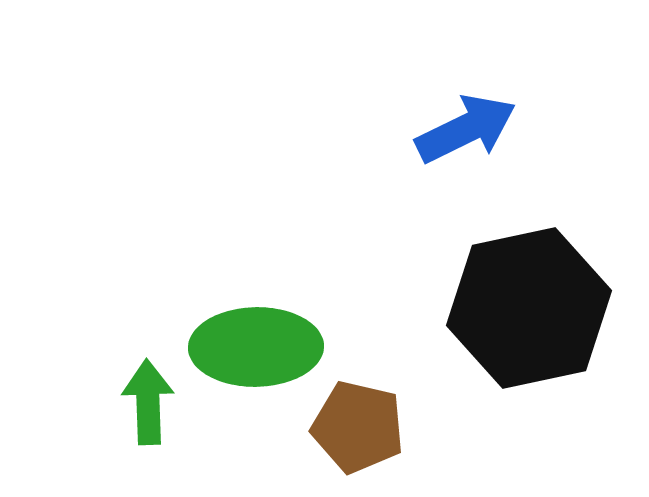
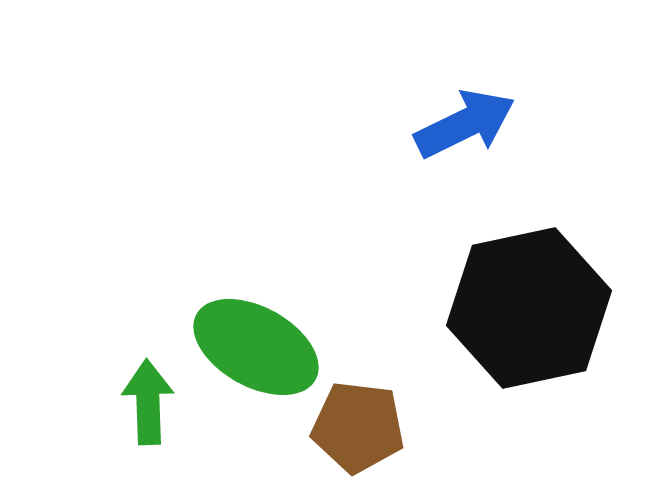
blue arrow: moved 1 px left, 5 px up
green ellipse: rotated 30 degrees clockwise
brown pentagon: rotated 6 degrees counterclockwise
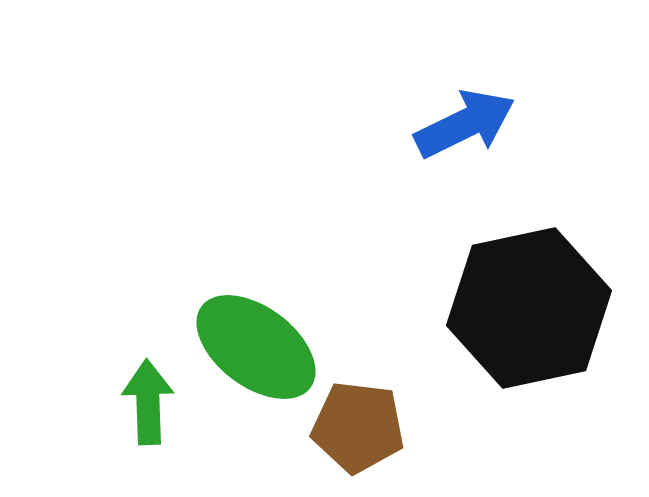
green ellipse: rotated 8 degrees clockwise
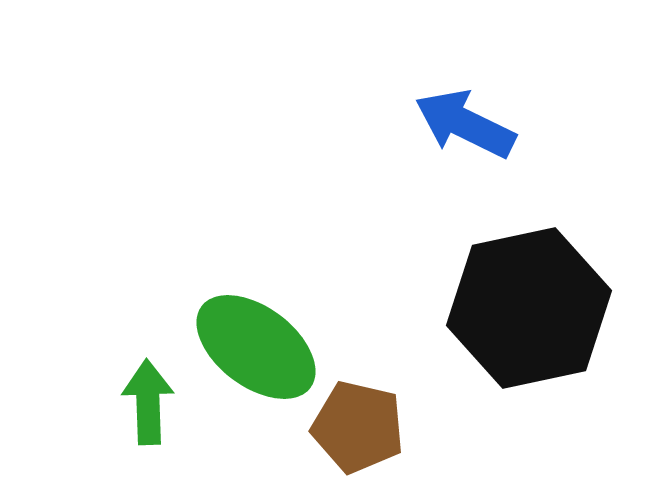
blue arrow: rotated 128 degrees counterclockwise
brown pentagon: rotated 6 degrees clockwise
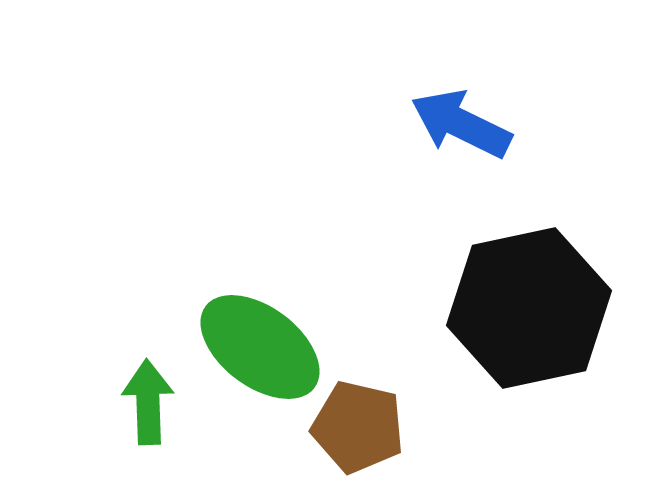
blue arrow: moved 4 px left
green ellipse: moved 4 px right
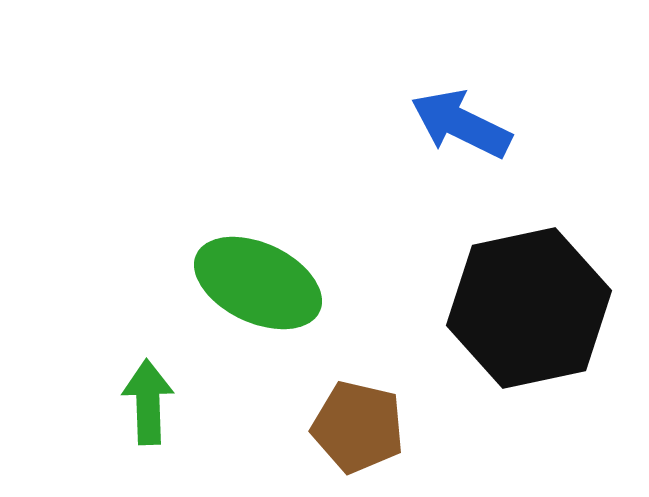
green ellipse: moved 2 px left, 64 px up; rotated 12 degrees counterclockwise
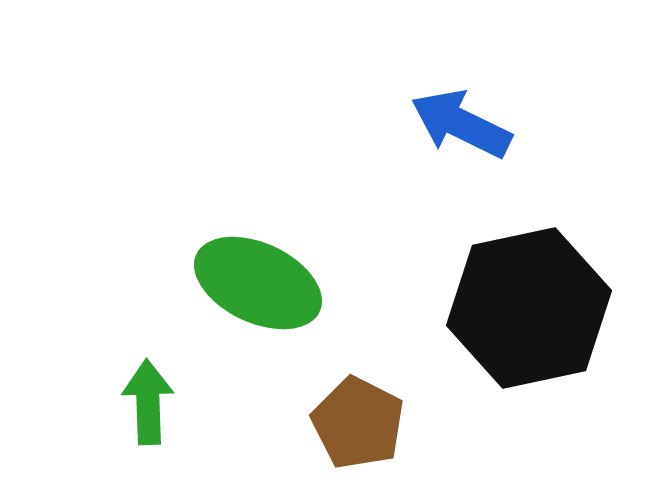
brown pentagon: moved 4 px up; rotated 14 degrees clockwise
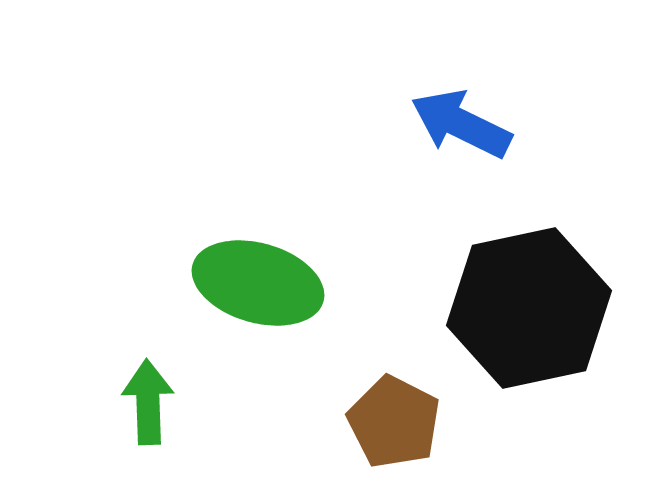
green ellipse: rotated 9 degrees counterclockwise
brown pentagon: moved 36 px right, 1 px up
